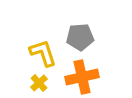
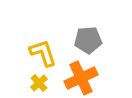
gray pentagon: moved 8 px right, 3 px down
orange cross: moved 1 px left, 1 px down; rotated 12 degrees counterclockwise
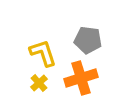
gray pentagon: rotated 12 degrees clockwise
orange cross: rotated 8 degrees clockwise
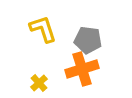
yellow L-shape: moved 24 px up
orange cross: moved 1 px right, 9 px up
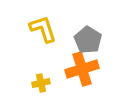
gray pentagon: rotated 24 degrees clockwise
yellow cross: moved 2 px right; rotated 30 degrees clockwise
